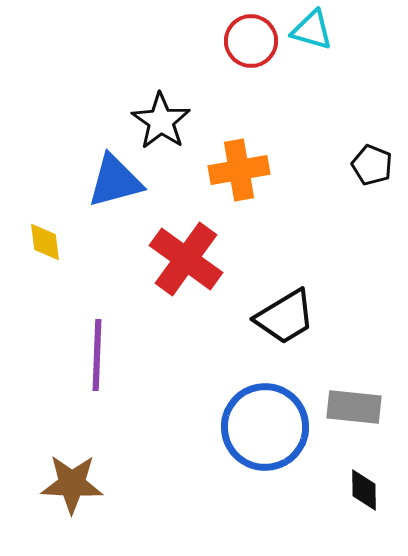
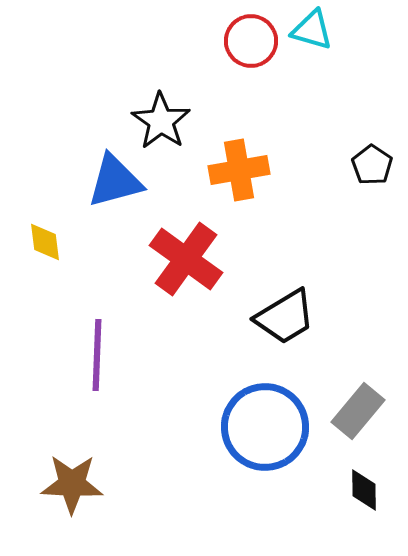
black pentagon: rotated 12 degrees clockwise
gray rectangle: moved 4 px right, 4 px down; rotated 56 degrees counterclockwise
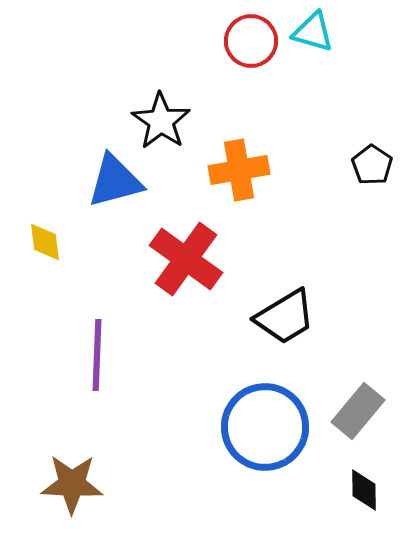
cyan triangle: moved 1 px right, 2 px down
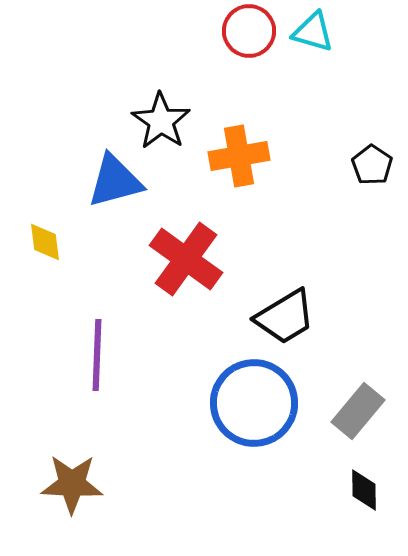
red circle: moved 2 px left, 10 px up
orange cross: moved 14 px up
blue circle: moved 11 px left, 24 px up
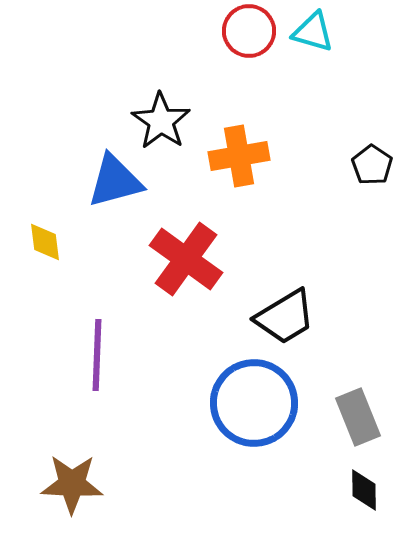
gray rectangle: moved 6 px down; rotated 62 degrees counterclockwise
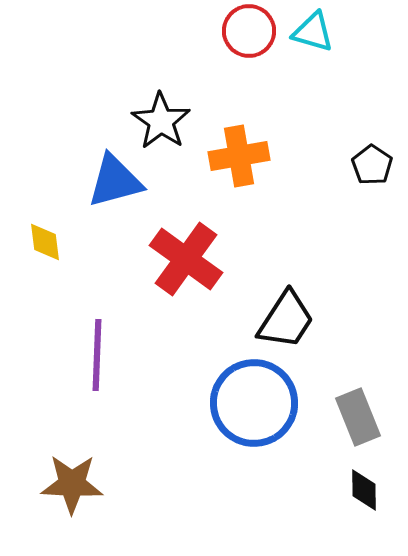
black trapezoid: moved 1 px right, 3 px down; rotated 26 degrees counterclockwise
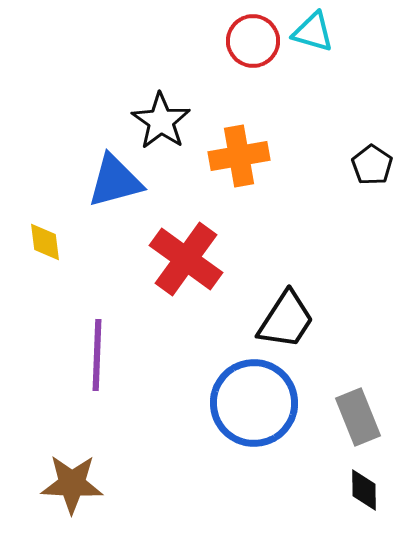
red circle: moved 4 px right, 10 px down
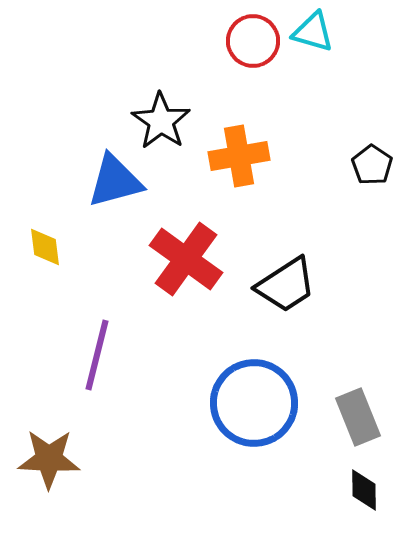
yellow diamond: moved 5 px down
black trapezoid: moved 35 px up; rotated 24 degrees clockwise
purple line: rotated 12 degrees clockwise
brown star: moved 23 px left, 25 px up
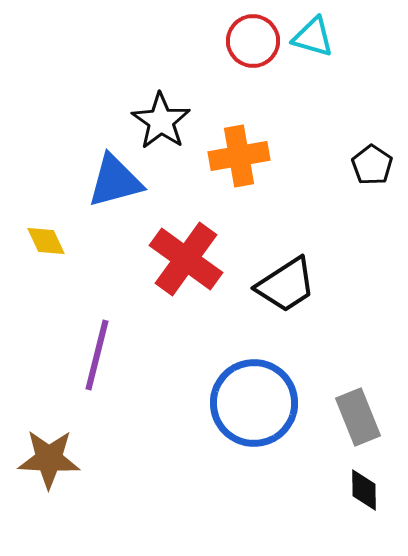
cyan triangle: moved 5 px down
yellow diamond: moved 1 px right, 6 px up; rotated 18 degrees counterclockwise
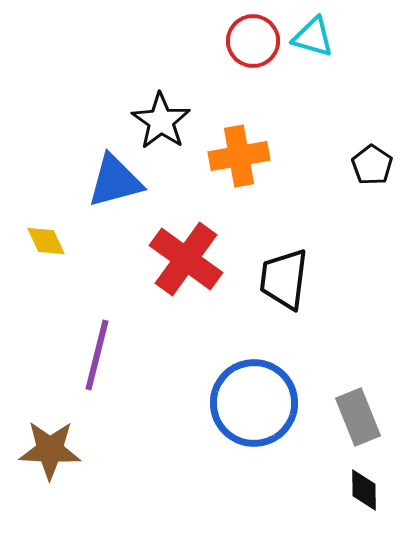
black trapezoid: moved 2 px left, 6 px up; rotated 130 degrees clockwise
brown star: moved 1 px right, 9 px up
